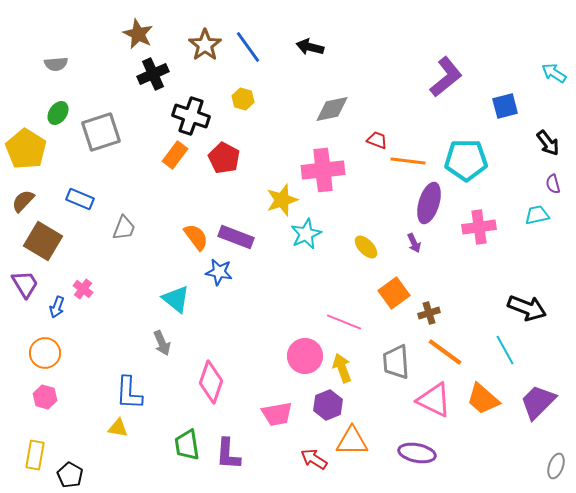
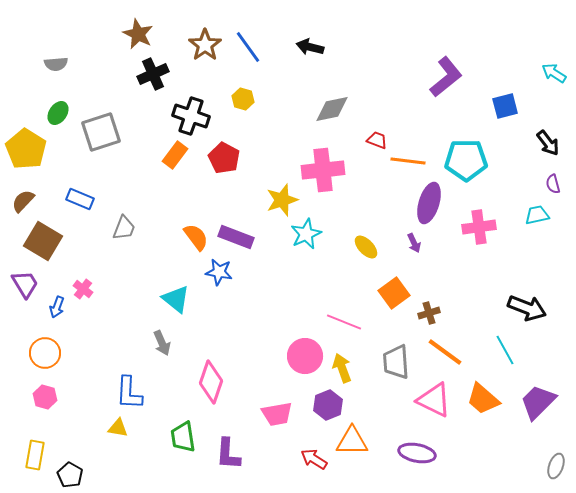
green trapezoid at (187, 445): moved 4 px left, 8 px up
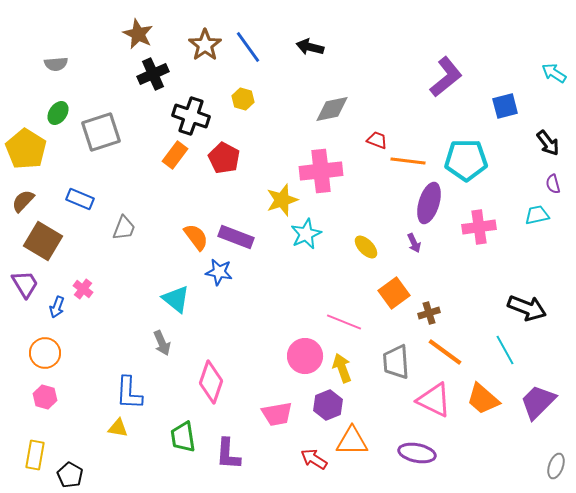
pink cross at (323, 170): moved 2 px left, 1 px down
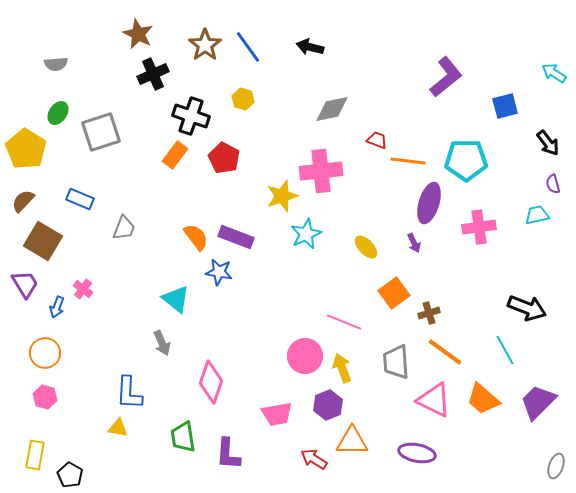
yellow star at (282, 200): moved 4 px up
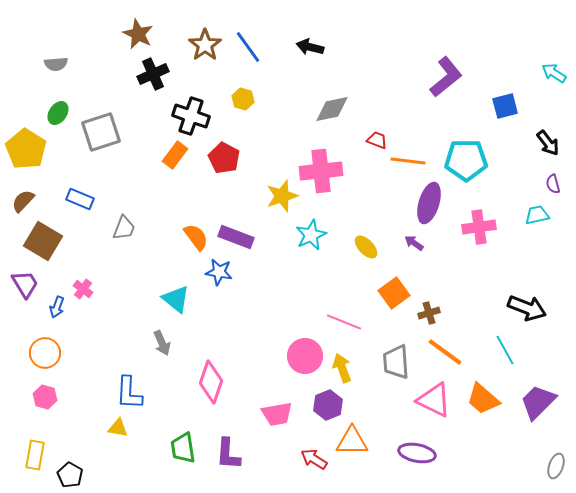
cyan star at (306, 234): moved 5 px right, 1 px down
purple arrow at (414, 243): rotated 150 degrees clockwise
green trapezoid at (183, 437): moved 11 px down
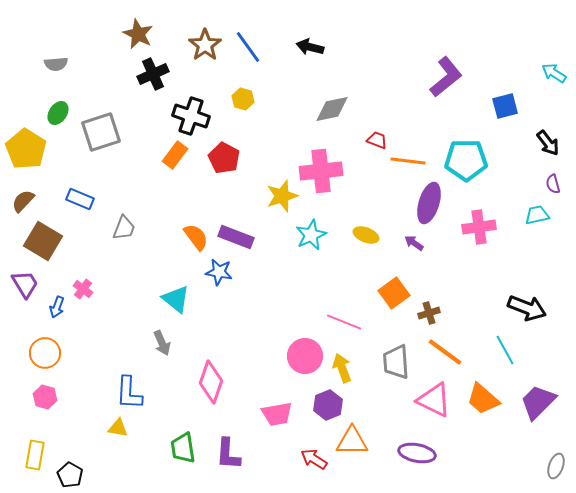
yellow ellipse at (366, 247): moved 12 px up; rotated 25 degrees counterclockwise
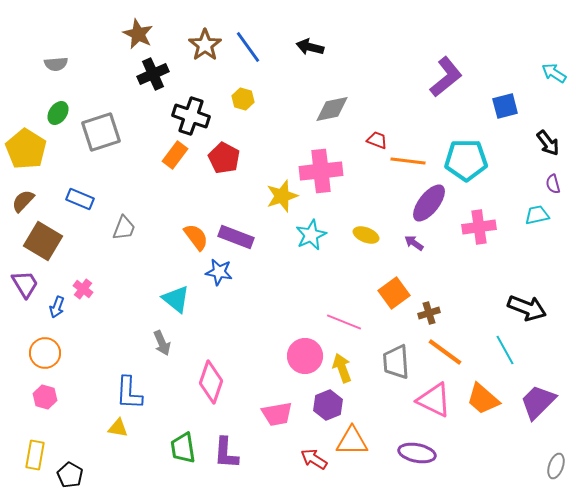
purple ellipse at (429, 203): rotated 21 degrees clockwise
purple L-shape at (228, 454): moved 2 px left, 1 px up
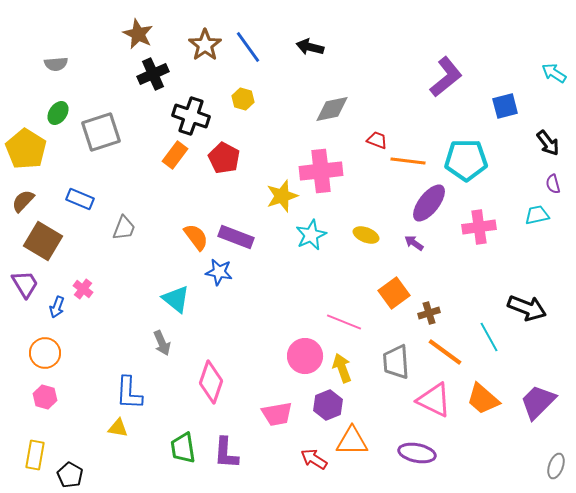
cyan line at (505, 350): moved 16 px left, 13 px up
